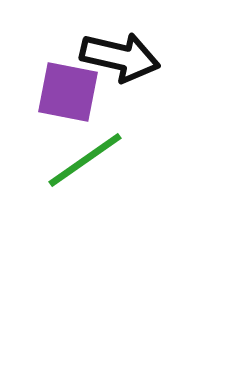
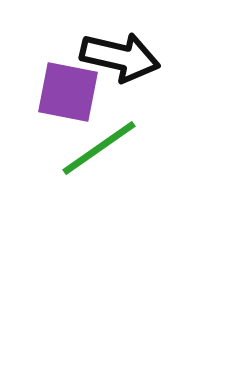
green line: moved 14 px right, 12 px up
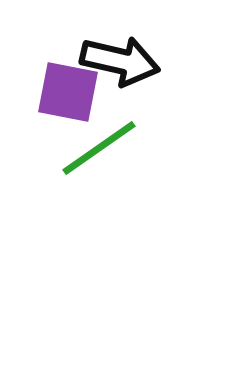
black arrow: moved 4 px down
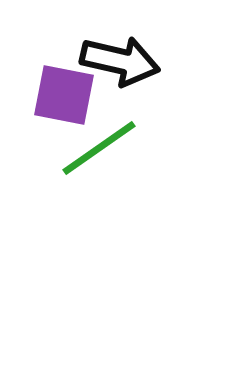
purple square: moved 4 px left, 3 px down
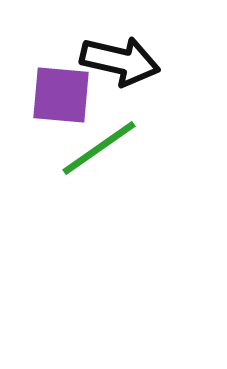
purple square: moved 3 px left; rotated 6 degrees counterclockwise
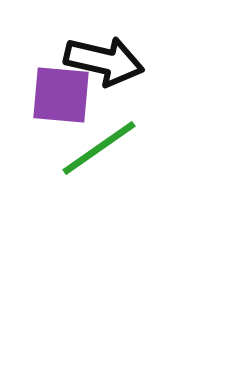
black arrow: moved 16 px left
